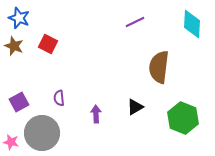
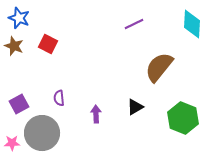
purple line: moved 1 px left, 2 px down
brown semicircle: rotated 32 degrees clockwise
purple square: moved 2 px down
pink star: moved 1 px right, 1 px down; rotated 14 degrees counterclockwise
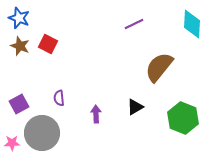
brown star: moved 6 px right
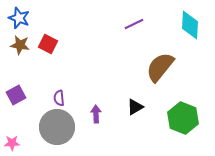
cyan diamond: moved 2 px left, 1 px down
brown star: moved 1 px up; rotated 12 degrees counterclockwise
brown semicircle: moved 1 px right
purple square: moved 3 px left, 9 px up
gray circle: moved 15 px right, 6 px up
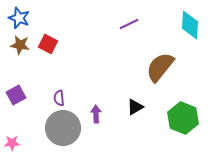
purple line: moved 5 px left
gray circle: moved 6 px right, 1 px down
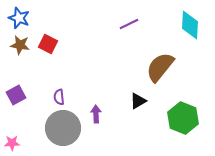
purple semicircle: moved 1 px up
black triangle: moved 3 px right, 6 px up
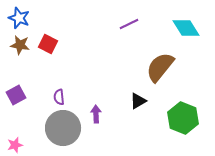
cyan diamond: moved 4 px left, 3 px down; rotated 36 degrees counterclockwise
pink star: moved 3 px right, 2 px down; rotated 14 degrees counterclockwise
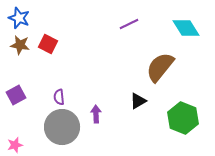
gray circle: moved 1 px left, 1 px up
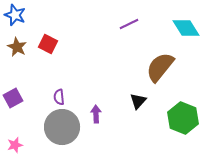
blue star: moved 4 px left, 3 px up
brown star: moved 3 px left, 2 px down; rotated 18 degrees clockwise
purple square: moved 3 px left, 3 px down
black triangle: rotated 18 degrees counterclockwise
